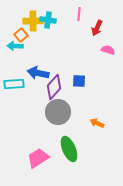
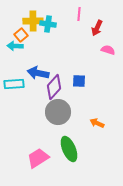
cyan cross: moved 4 px down
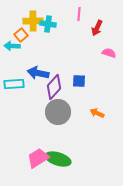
cyan arrow: moved 3 px left
pink semicircle: moved 1 px right, 3 px down
orange arrow: moved 10 px up
green ellipse: moved 11 px left, 10 px down; rotated 50 degrees counterclockwise
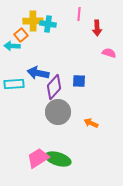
red arrow: rotated 28 degrees counterclockwise
orange arrow: moved 6 px left, 10 px down
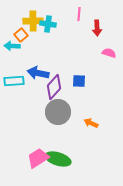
cyan rectangle: moved 3 px up
